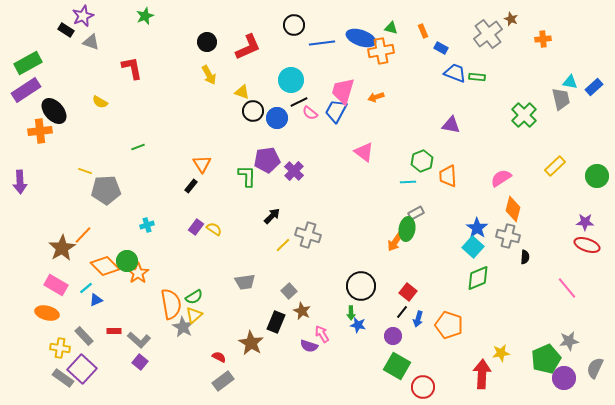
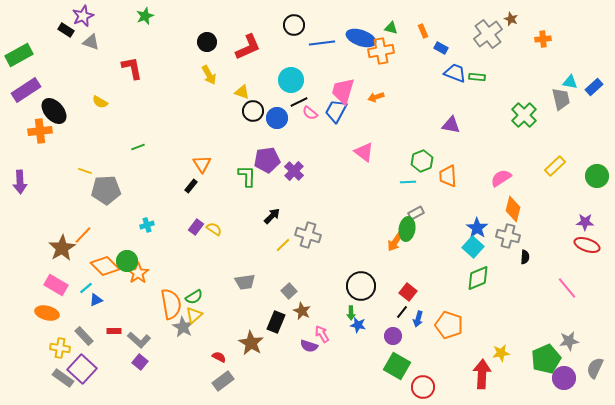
green rectangle at (28, 63): moved 9 px left, 8 px up
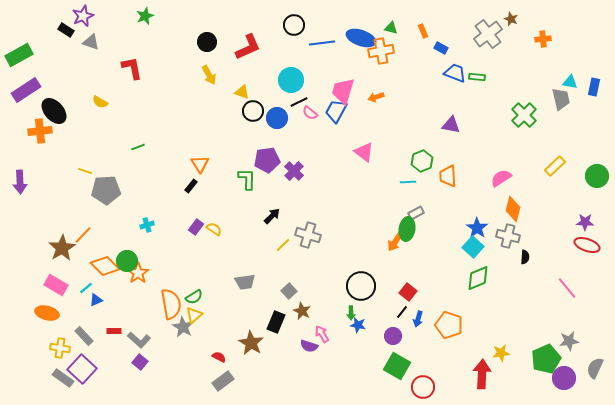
blue rectangle at (594, 87): rotated 36 degrees counterclockwise
orange triangle at (202, 164): moved 2 px left
green L-shape at (247, 176): moved 3 px down
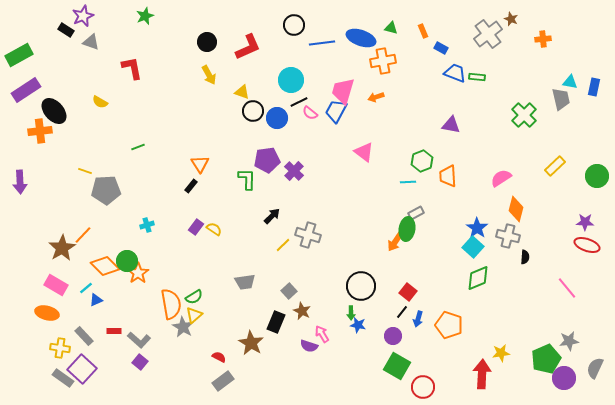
orange cross at (381, 51): moved 2 px right, 10 px down
orange diamond at (513, 209): moved 3 px right
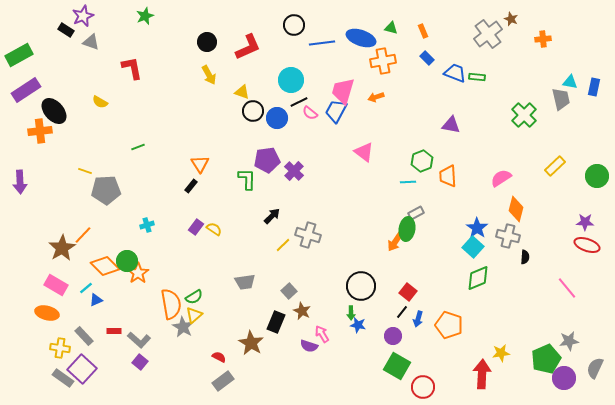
blue rectangle at (441, 48): moved 14 px left, 10 px down; rotated 16 degrees clockwise
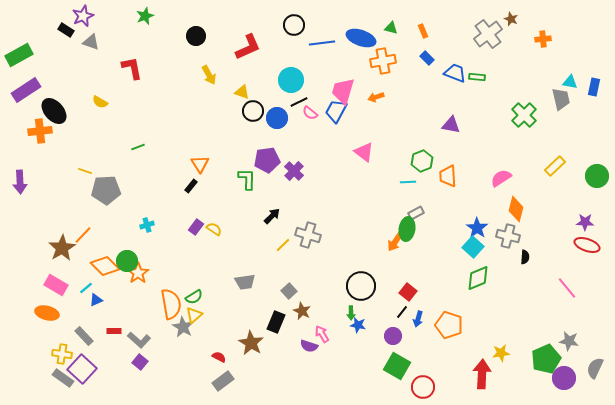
black circle at (207, 42): moved 11 px left, 6 px up
gray star at (569, 341): rotated 18 degrees clockwise
yellow cross at (60, 348): moved 2 px right, 6 px down
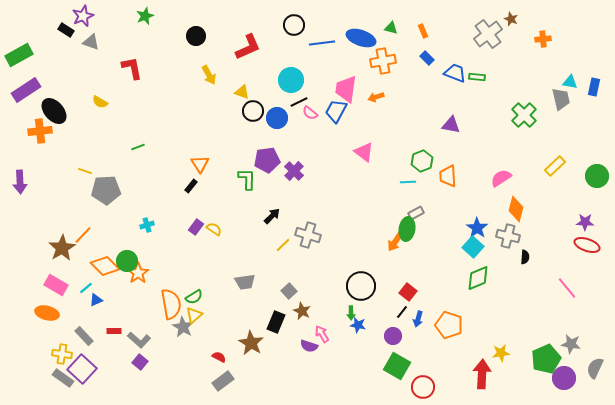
pink trapezoid at (343, 91): moved 3 px right, 2 px up; rotated 8 degrees counterclockwise
gray star at (569, 341): moved 2 px right, 3 px down
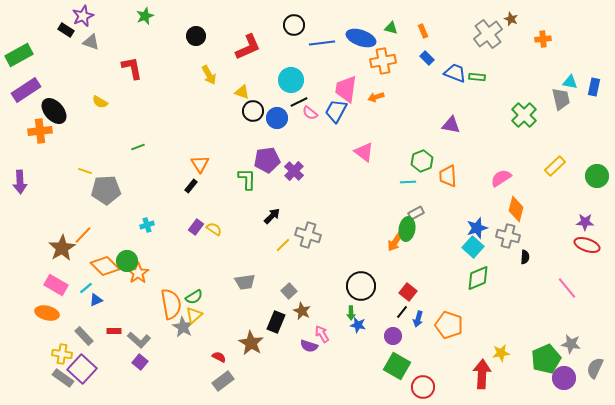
blue star at (477, 228): rotated 20 degrees clockwise
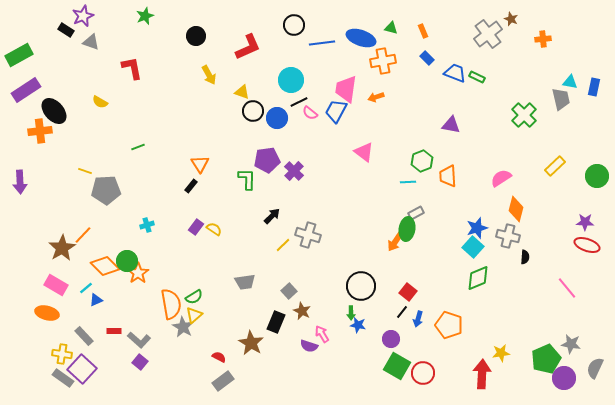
green rectangle at (477, 77): rotated 21 degrees clockwise
purple circle at (393, 336): moved 2 px left, 3 px down
red circle at (423, 387): moved 14 px up
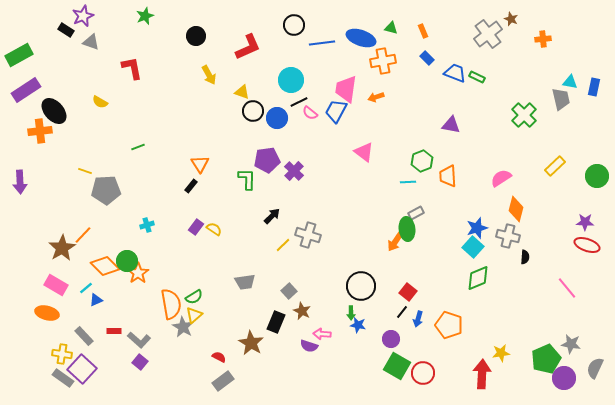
green ellipse at (407, 229): rotated 15 degrees counterclockwise
pink arrow at (322, 334): rotated 54 degrees counterclockwise
